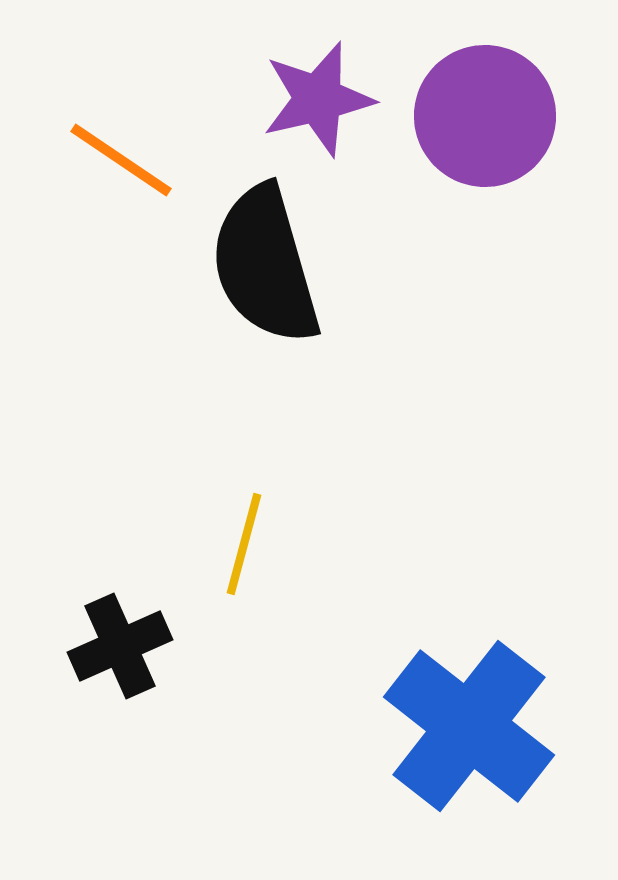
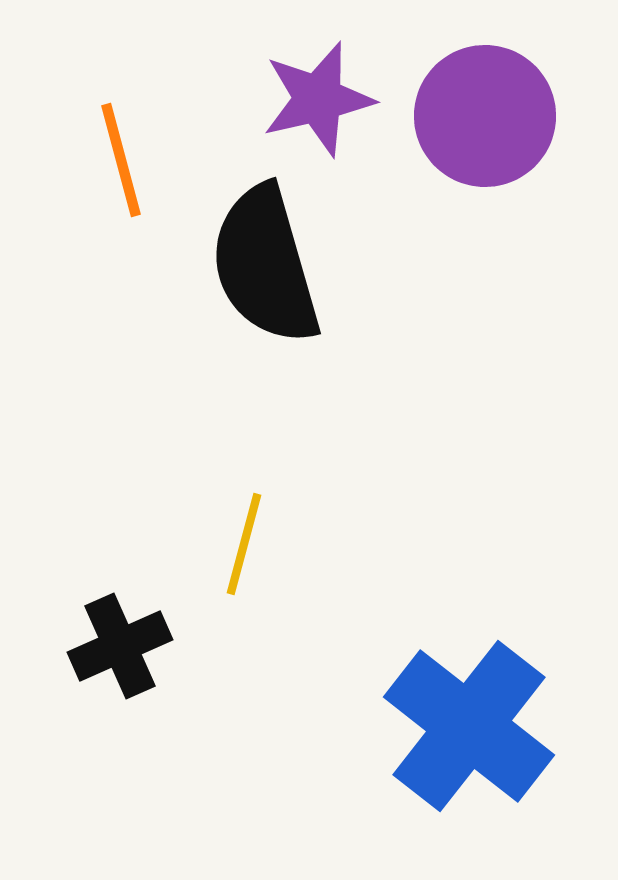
orange line: rotated 41 degrees clockwise
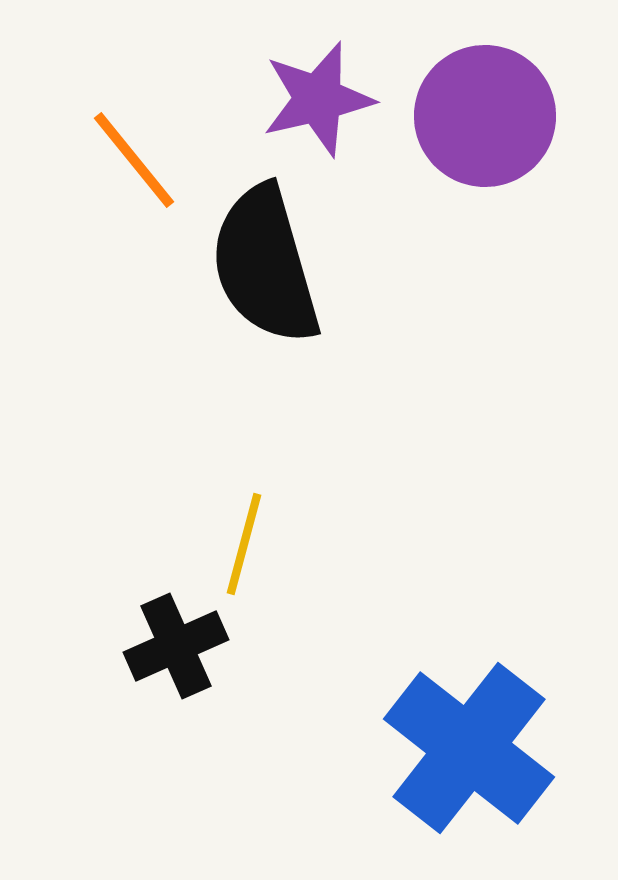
orange line: moved 13 px right; rotated 24 degrees counterclockwise
black cross: moved 56 px right
blue cross: moved 22 px down
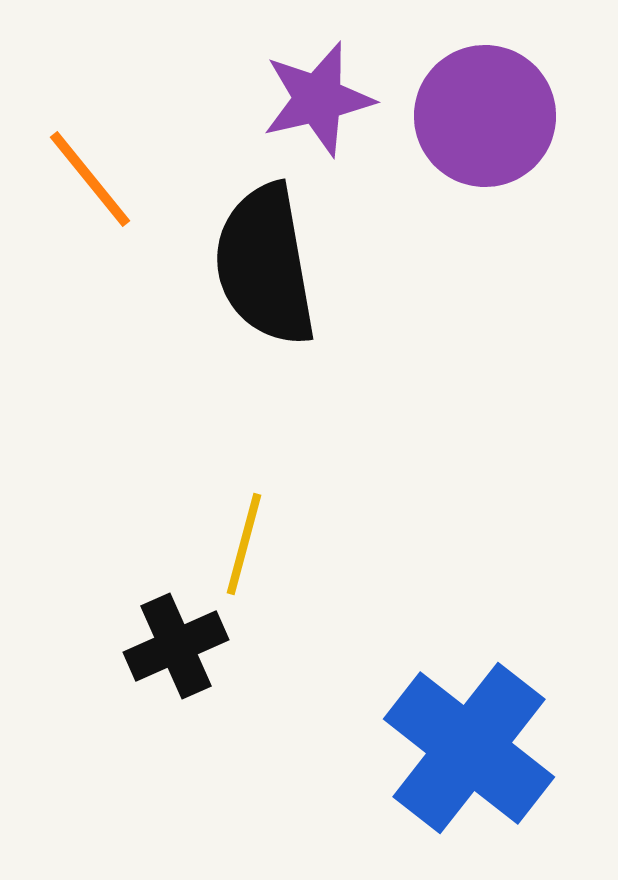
orange line: moved 44 px left, 19 px down
black semicircle: rotated 6 degrees clockwise
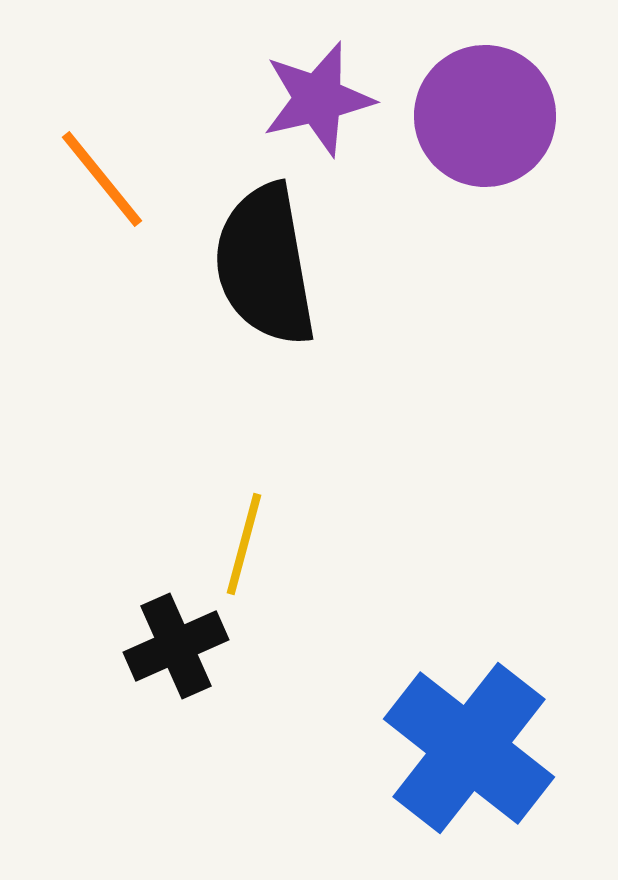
orange line: moved 12 px right
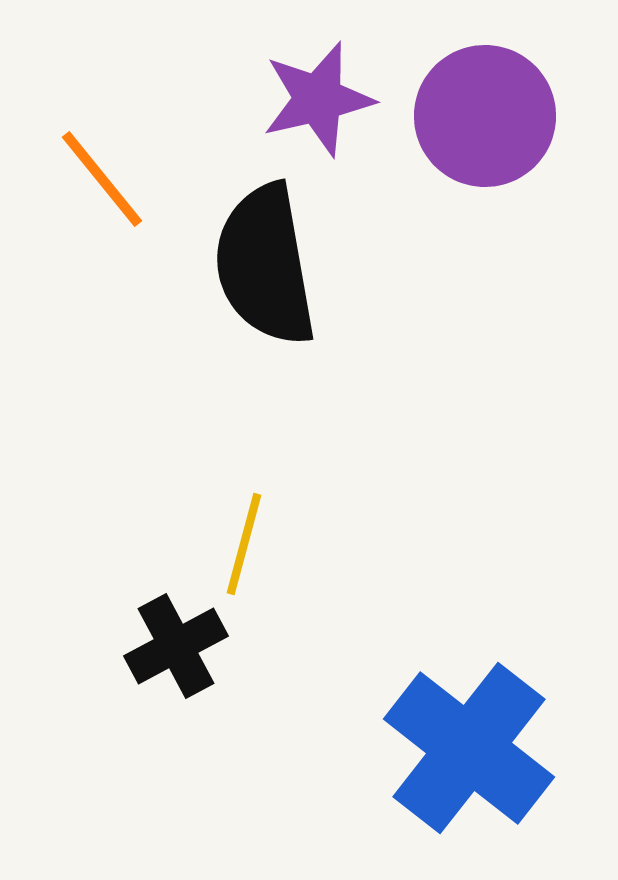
black cross: rotated 4 degrees counterclockwise
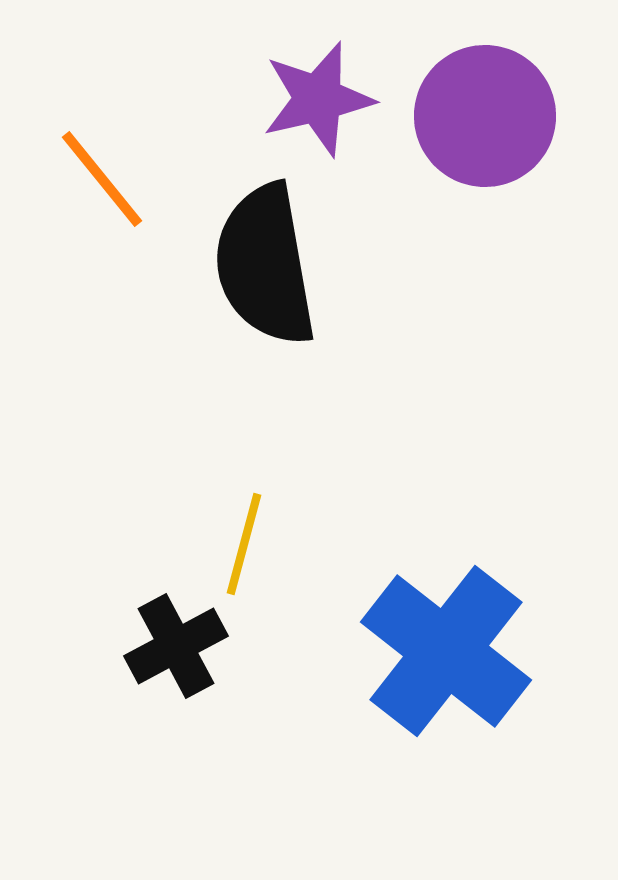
blue cross: moved 23 px left, 97 px up
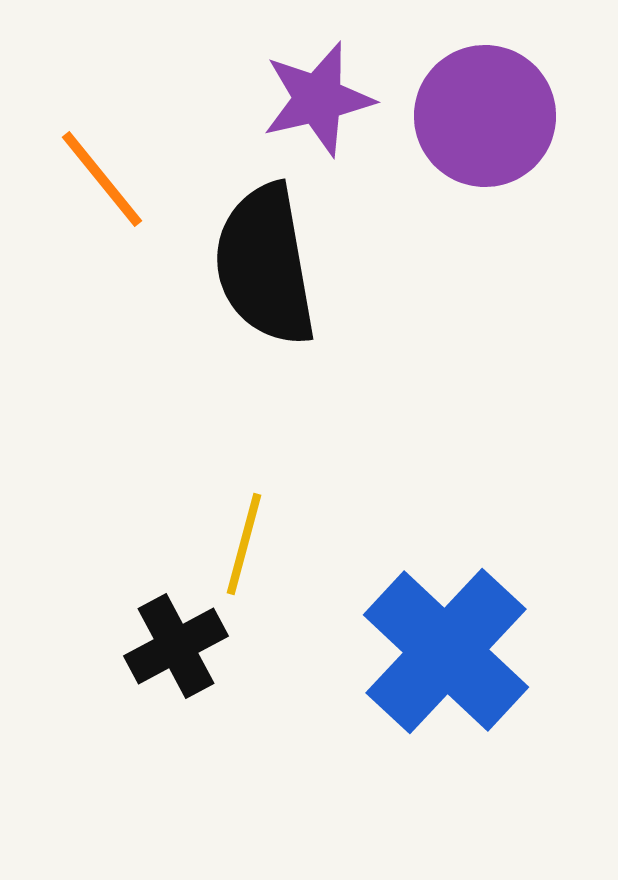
blue cross: rotated 5 degrees clockwise
